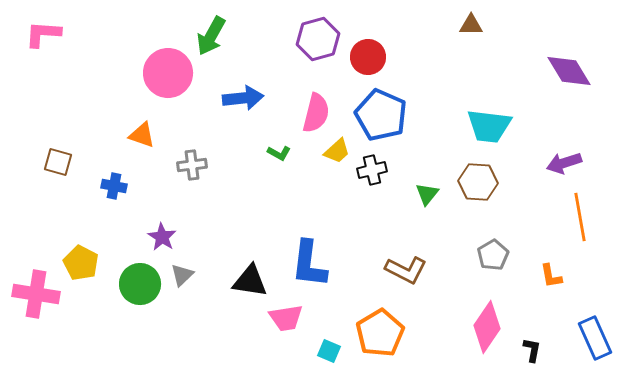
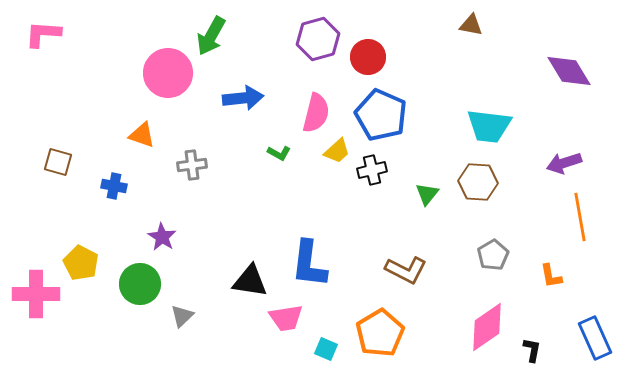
brown triangle: rotated 10 degrees clockwise
gray triangle: moved 41 px down
pink cross: rotated 9 degrees counterclockwise
pink diamond: rotated 21 degrees clockwise
cyan square: moved 3 px left, 2 px up
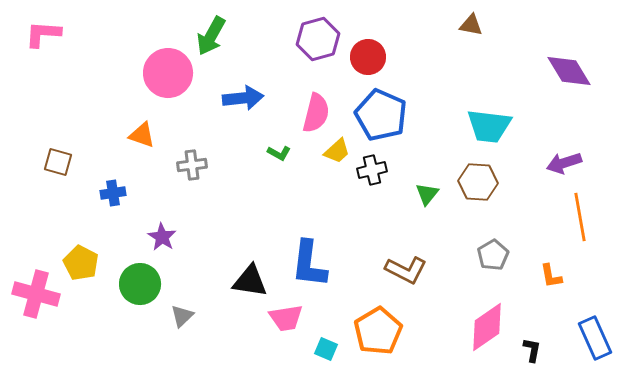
blue cross: moved 1 px left, 7 px down; rotated 20 degrees counterclockwise
pink cross: rotated 15 degrees clockwise
orange pentagon: moved 2 px left, 2 px up
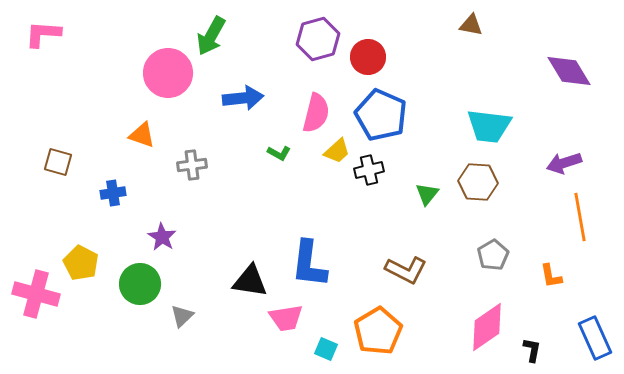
black cross: moved 3 px left
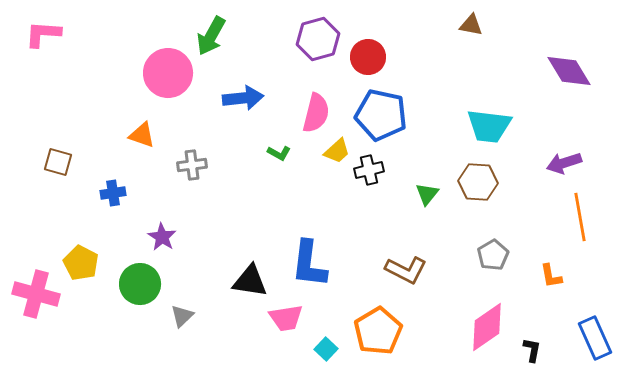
blue pentagon: rotated 12 degrees counterclockwise
cyan square: rotated 20 degrees clockwise
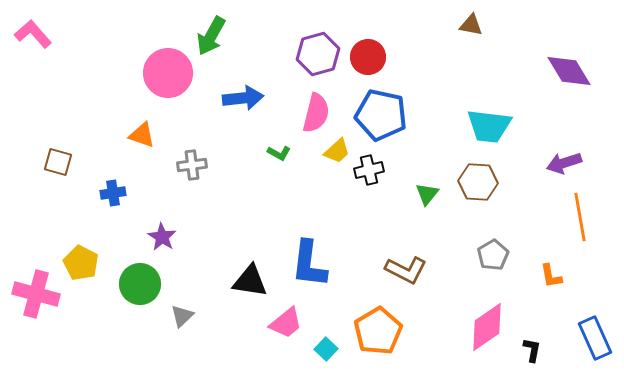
pink L-shape: moved 10 px left; rotated 45 degrees clockwise
purple hexagon: moved 15 px down
pink trapezoid: moved 5 px down; rotated 30 degrees counterclockwise
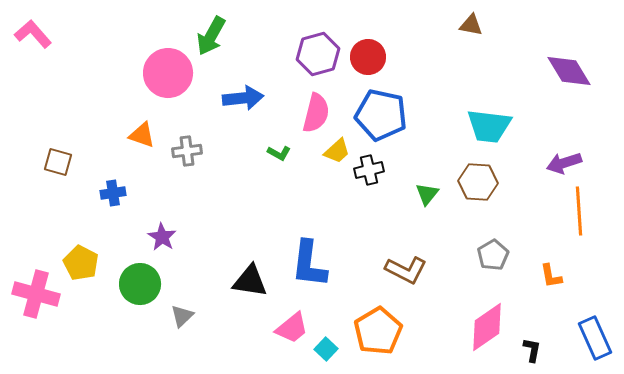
gray cross: moved 5 px left, 14 px up
orange line: moved 1 px left, 6 px up; rotated 6 degrees clockwise
pink trapezoid: moved 6 px right, 5 px down
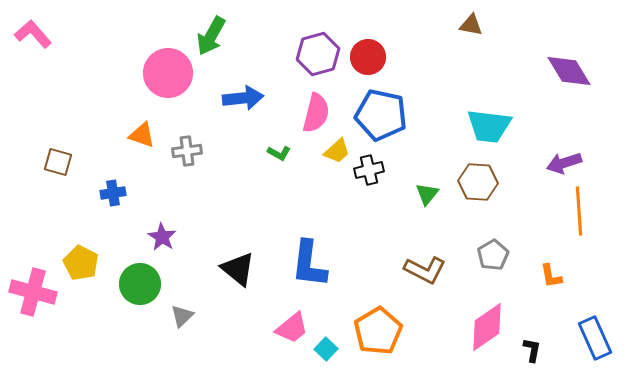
brown L-shape: moved 19 px right
black triangle: moved 12 px left, 12 px up; rotated 30 degrees clockwise
pink cross: moved 3 px left, 2 px up
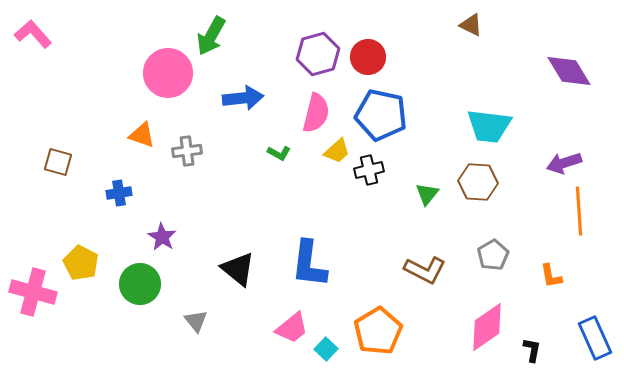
brown triangle: rotated 15 degrees clockwise
blue cross: moved 6 px right
gray triangle: moved 14 px right, 5 px down; rotated 25 degrees counterclockwise
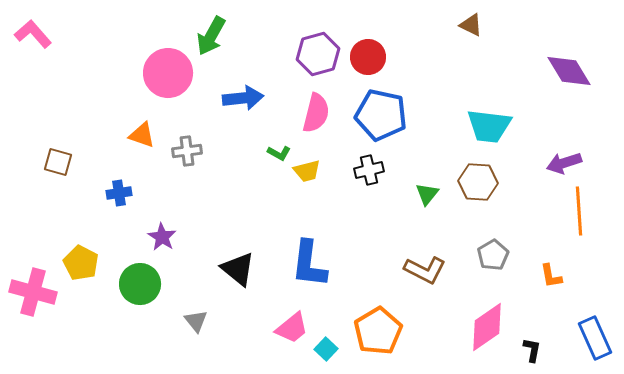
yellow trapezoid: moved 30 px left, 20 px down; rotated 28 degrees clockwise
